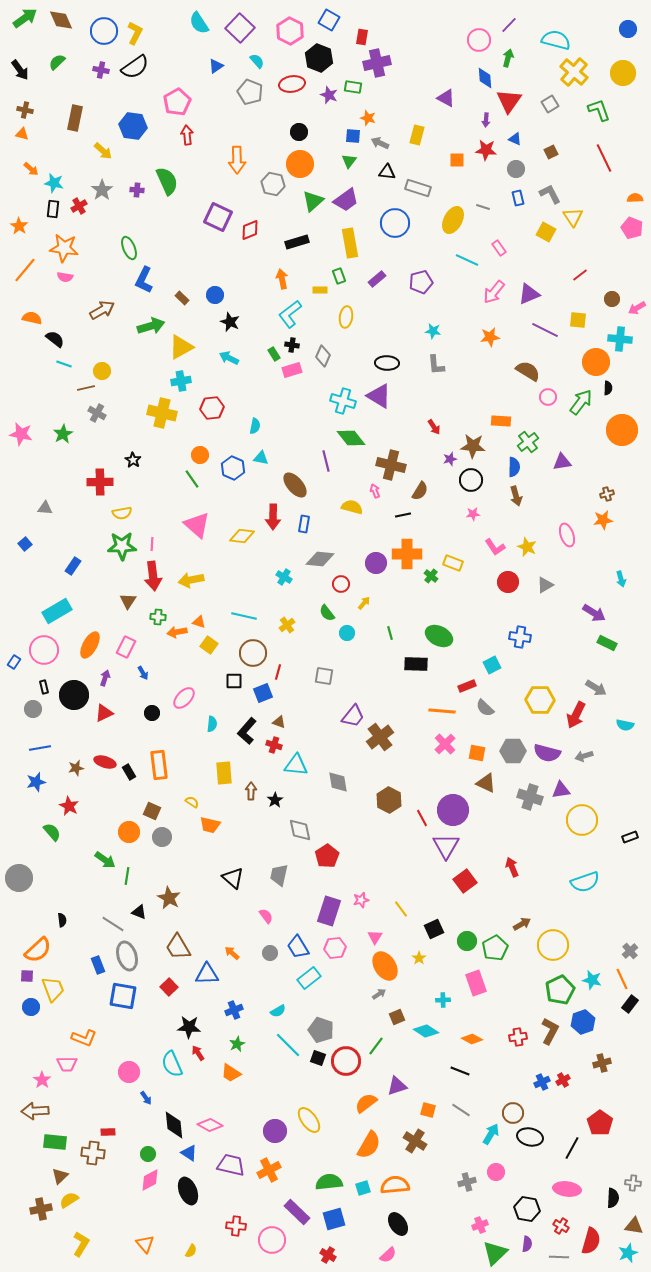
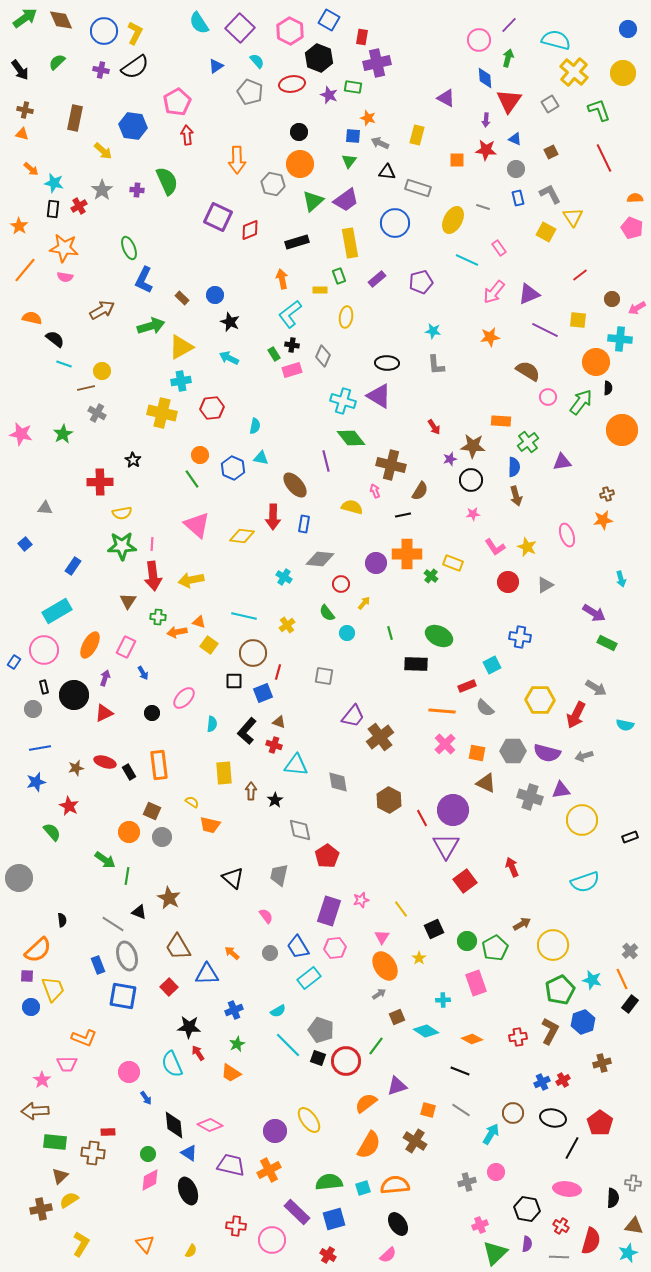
pink triangle at (375, 937): moved 7 px right
black ellipse at (530, 1137): moved 23 px right, 19 px up
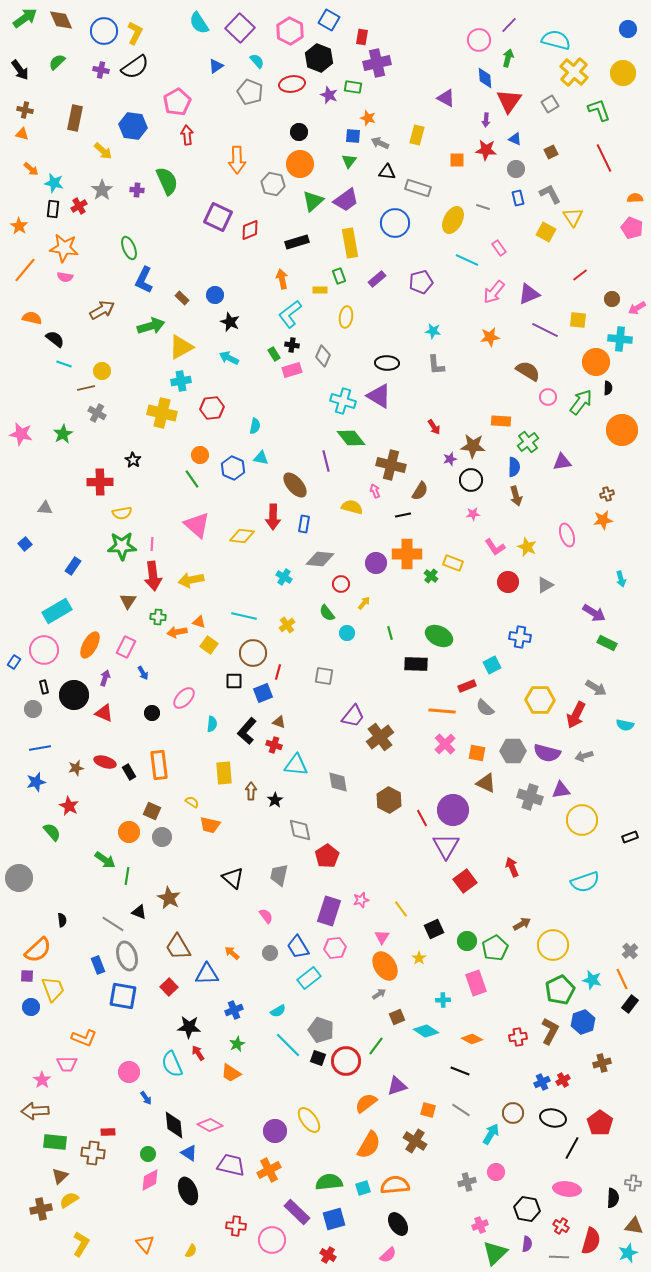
red triangle at (104, 713): rotated 48 degrees clockwise
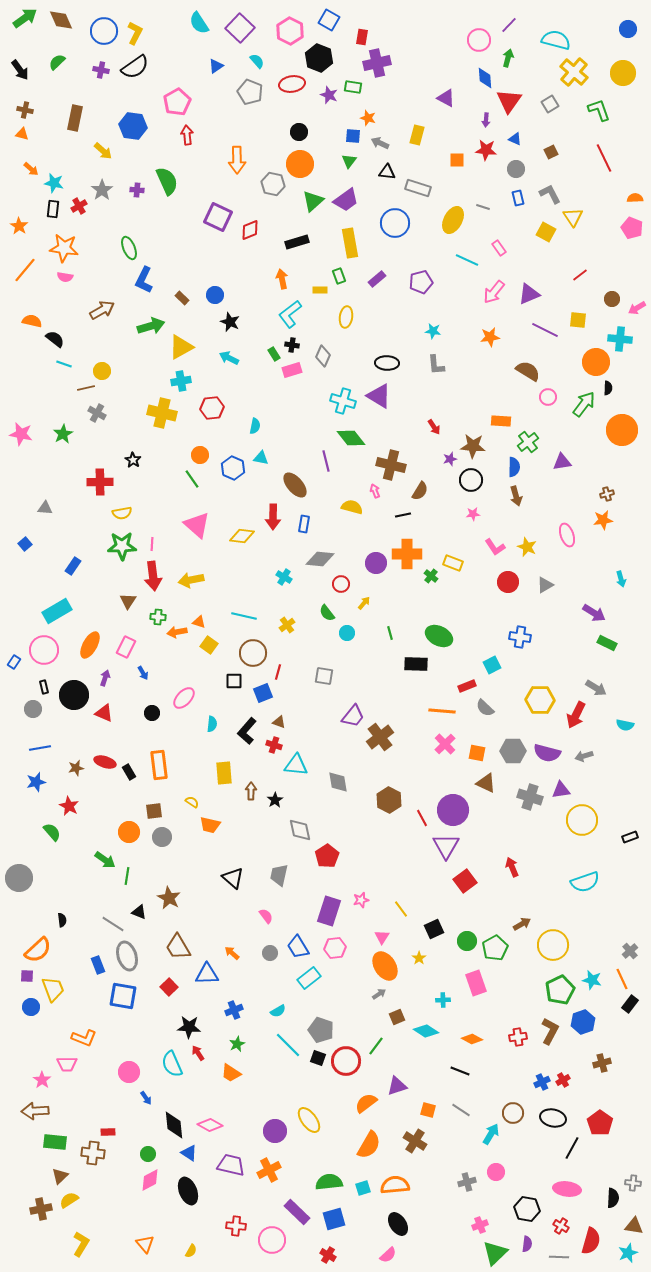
orange semicircle at (32, 318): moved 3 px down
green arrow at (581, 402): moved 3 px right, 2 px down
brown square at (152, 811): moved 2 px right; rotated 30 degrees counterclockwise
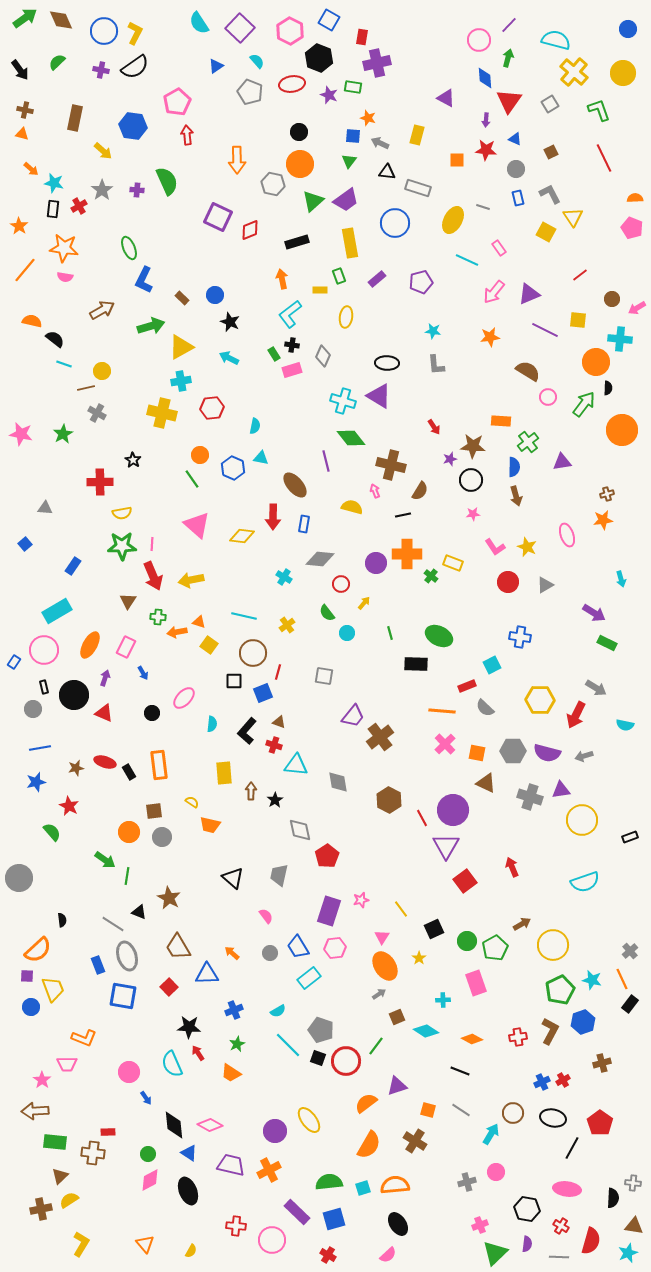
red arrow at (153, 576): rotated 16 degrees counterclockwise
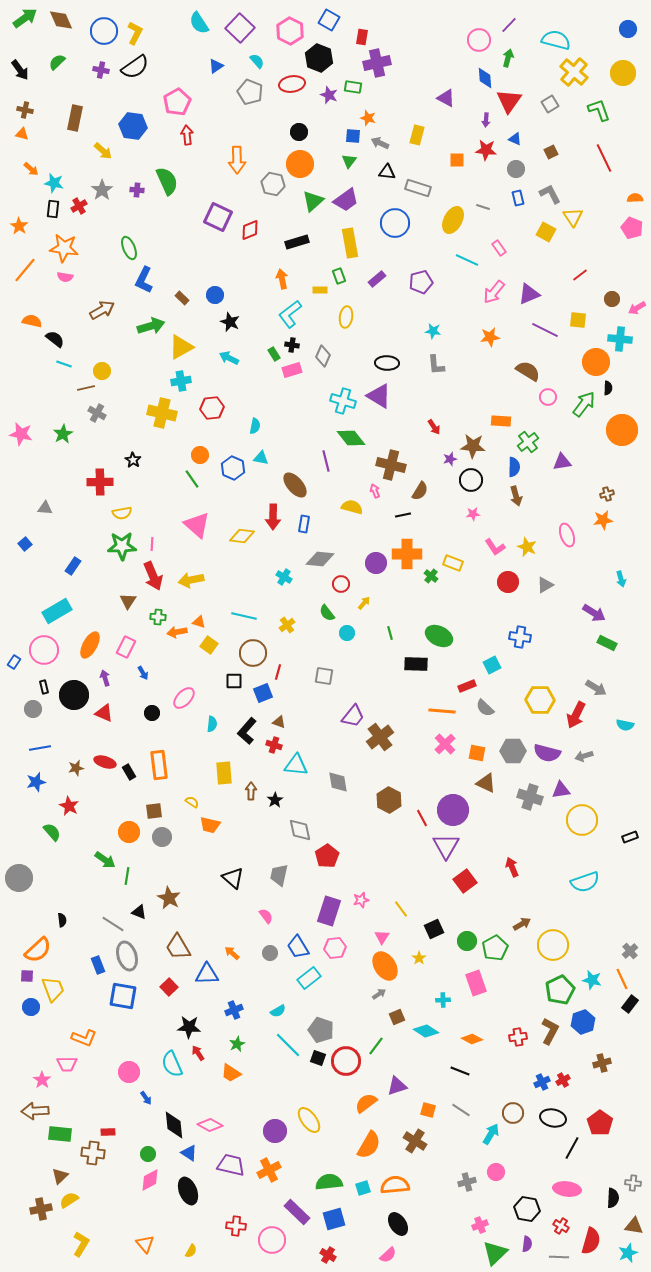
purple arrow at (105, 678): rotated 35 degrees counterclockwise
green rectangle at (55, 1142): moved 5 px right, 8 px up
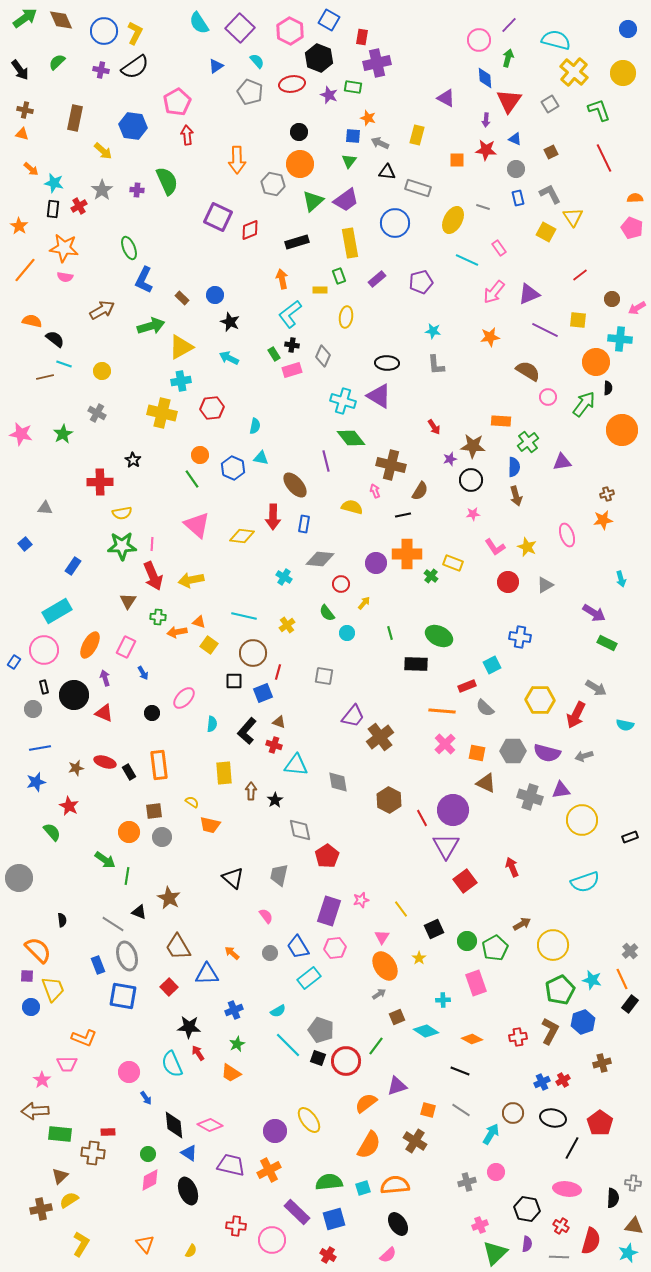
brown line at (86, 388): moved 41 px left, 11 px up
orange semicircle at (38, 950): rotated 92 degrees counterclockwise
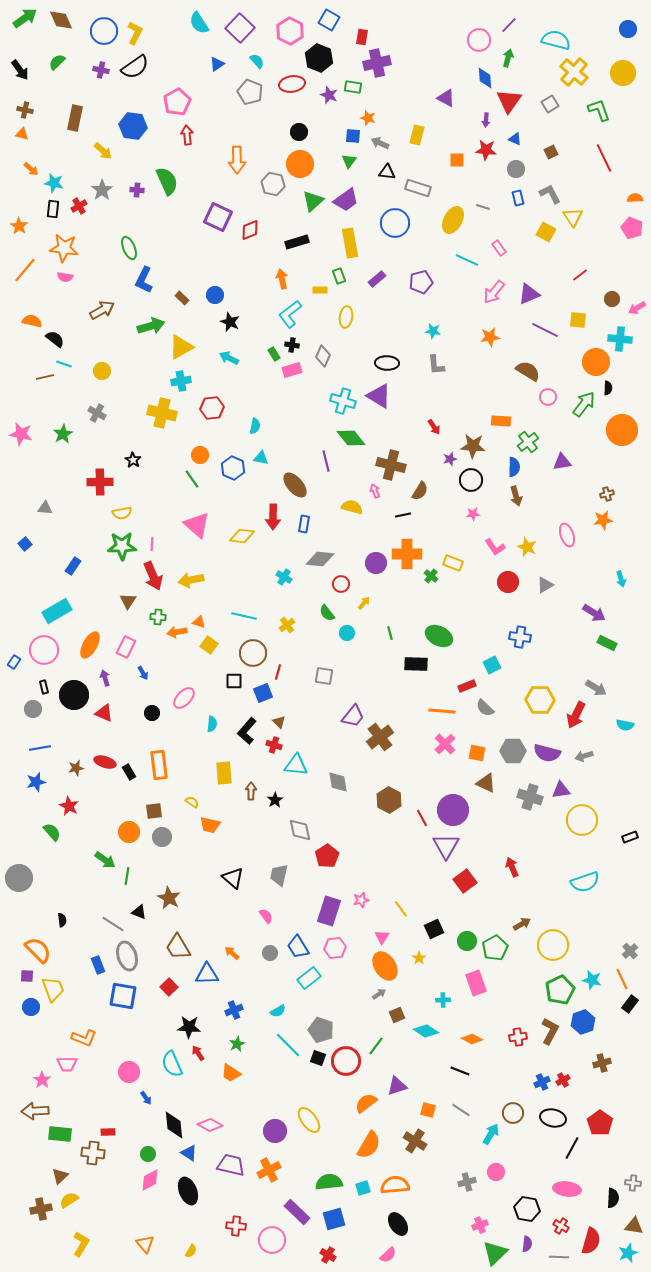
blue triangle at (216, 66): moved 1 px right, 2 px up
brown triangle at (279, 722): rotated 24 degrees clockwise
brown square at (397, 1017): moved 2 px up
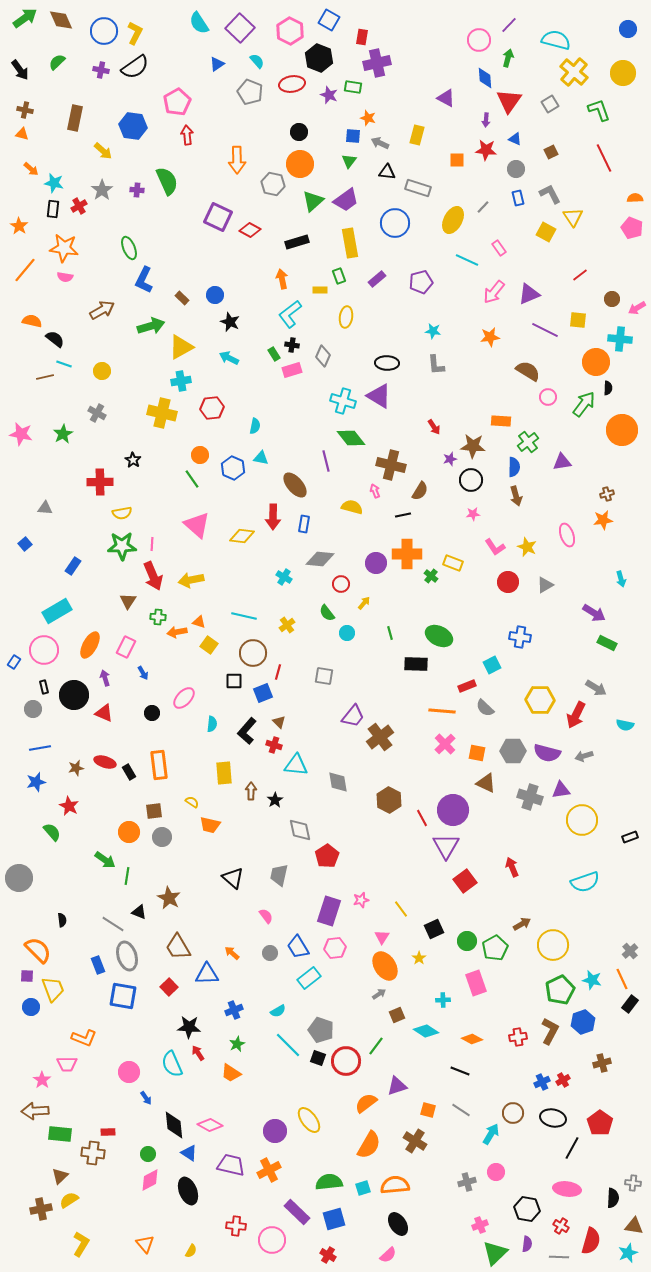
gray line at (483, 207): rotated 64 degrees counterclockwise
red diamond at (250, 230): rotated 50 degrees clockwise
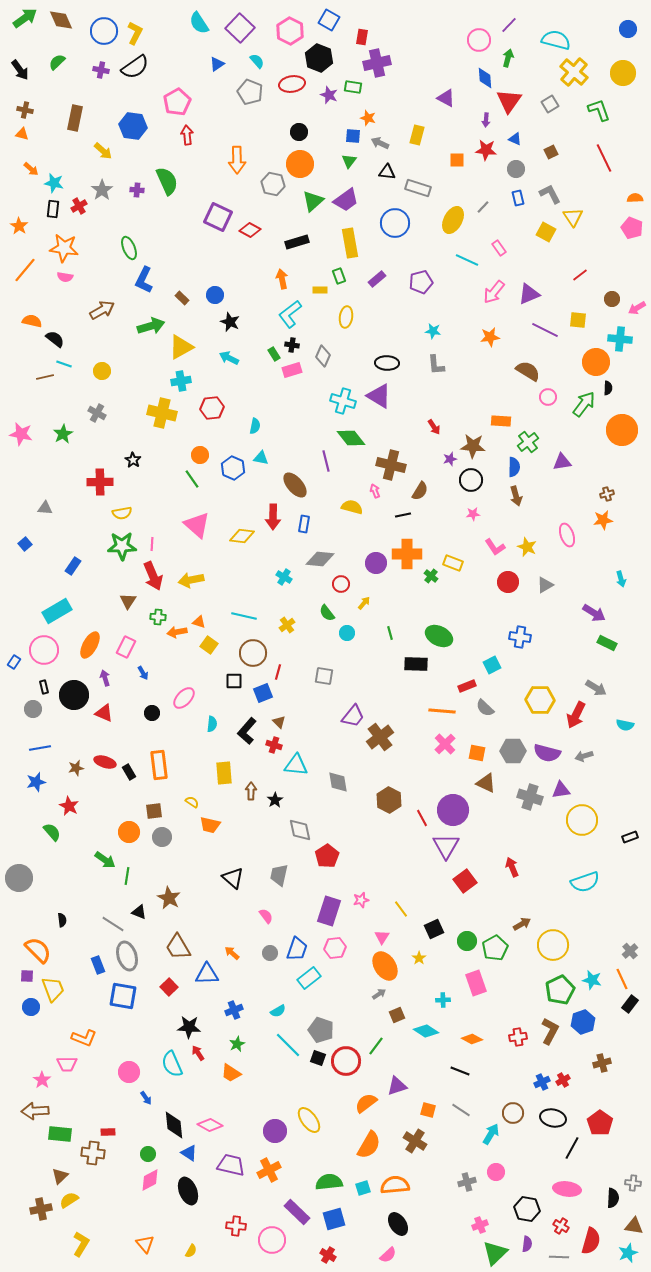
blue trapezoid at (298, 947): moved 1 px left, 2 px down; rotated 130 degrees counterclockwise
